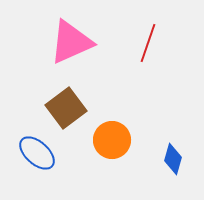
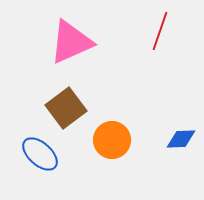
red line: moved 12 px right, 12 px up
blue ellipse: moved 3 px right, 1 px down
blue diamond: moved 8 px right, 20 px up; rotated 72 degrees clockwise
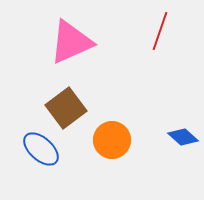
blue diamond: moved 2 px right, 2 px up; rotated 44 degrees clockwise
blue ellipse: moved 1 px right, 5 px up
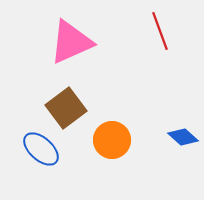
red line: rotated 39 degrees counterclockwise
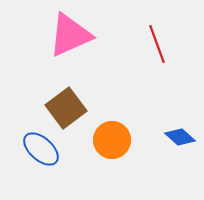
red line: moved 3 px left, 13 px down
pink triangle: moved 1 px left, 7 px up
blue diamond: moved 3 px left
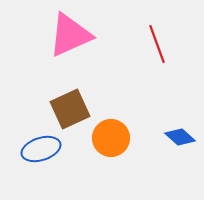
brown square: moved 4 px right, 1 px down; rotated 12 degrees clockwise
orange circle: moved 1 px left, 2 px up
blue ellipse: rotated 60 degrees counterclockwise
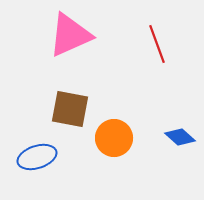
brown square: rotated 36 degrees clockwise
orange circle: moved 3 px right
blue ellipse: moved 4 px left, 8 px down
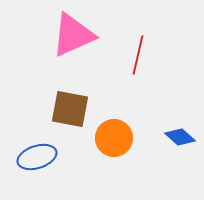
pink triangle: moved 3 px right
red line: moved 19 px left, 11 px down; rotated 33 degrees clockwise
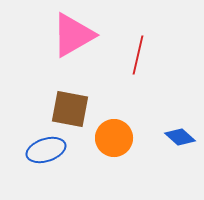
pink triangle: rotated 6 degrees counterclockwise
blue ellipse: moved 9 px right, 7 px up
